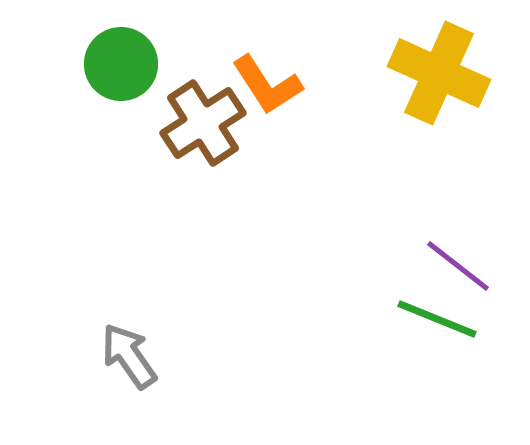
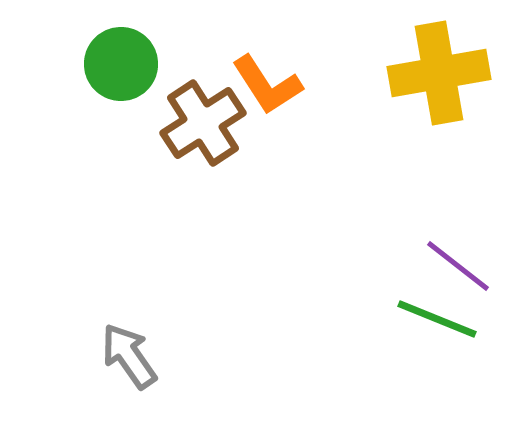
yellow cross: rotated 34 degrees counterclockwise
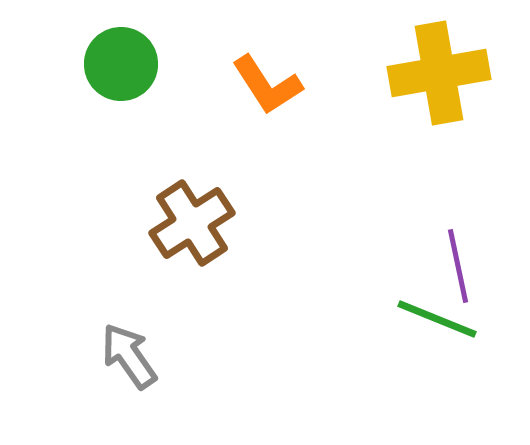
brown cross: moved 11 px left, 100 px down
purple line: rotated 40 degrees clockwise
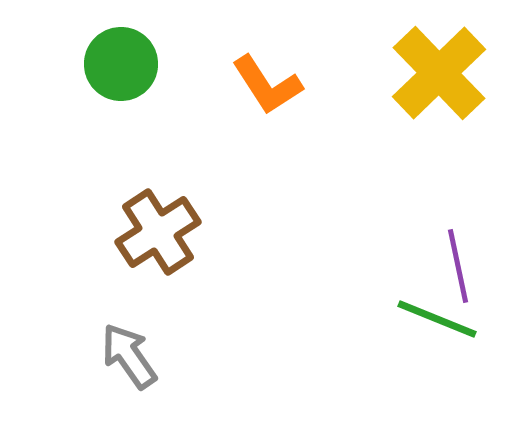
yellow cross: rotated 34 degrees counterclockwise
brown cross: moved 34 px left, 9 px down
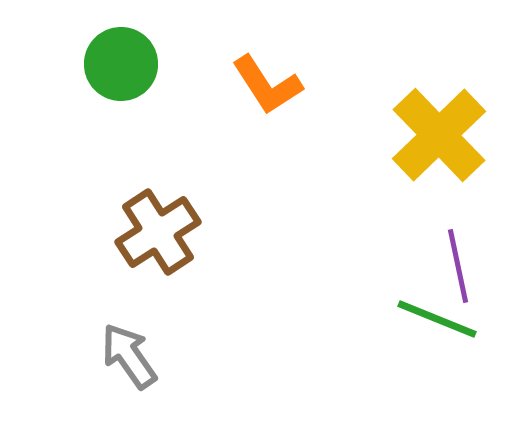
yellow cross: moved 62 px down
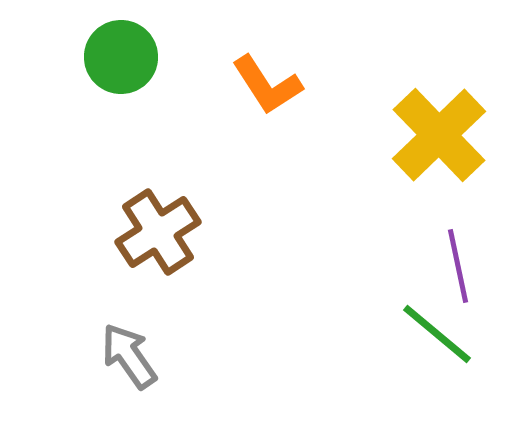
green circle: moved 7 px up
green line: moved 15 px down; rotated 18 degrees clockwise
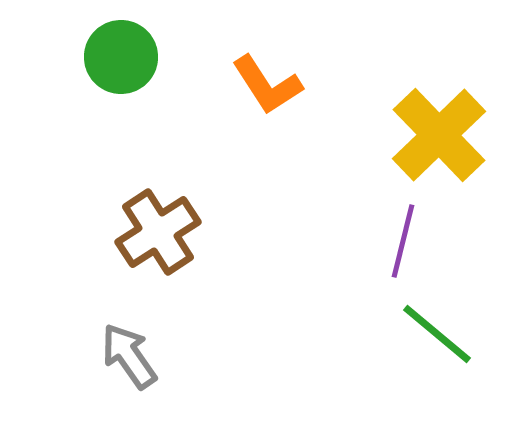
purple line: moved 55 px left, 25 px up; rotated 26 degrees clockwise
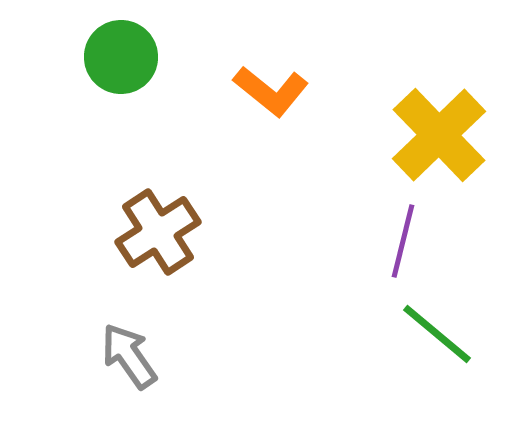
orange L-shape: moved 4 px right, 6 px down; rotated 18 degrees counterclockwise
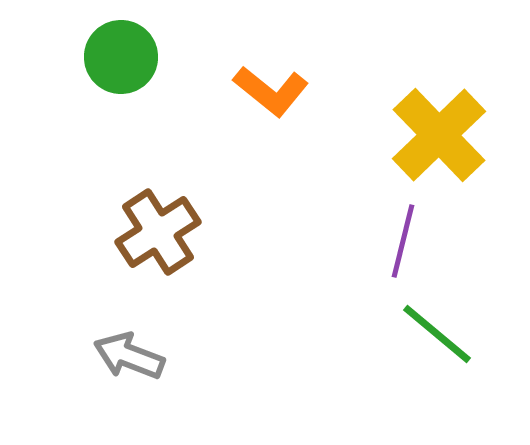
gray arrow: rotated 34 degrees counterclockwise
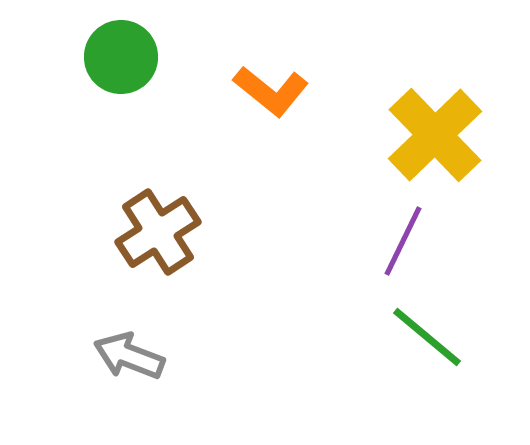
yellow cross: moved 4 px left
purple line: rotated 12 degrees clockwise
green line: moved 10 px left, 3 px down
